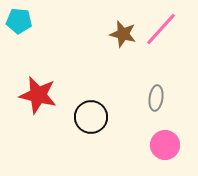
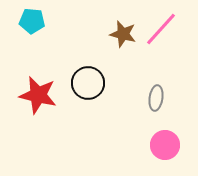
cyan pentagon: moved 13 px right
black circle: moved 3 px left, 34 px up
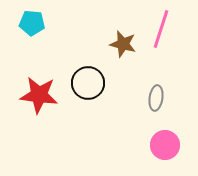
cyan pentagon: moved 2 px down
pink line: rotated 24 degrees counterclockwise
brown star: moved 10 px down
red star: moved 1 px right; rotated 6 degrees counterclockwise
